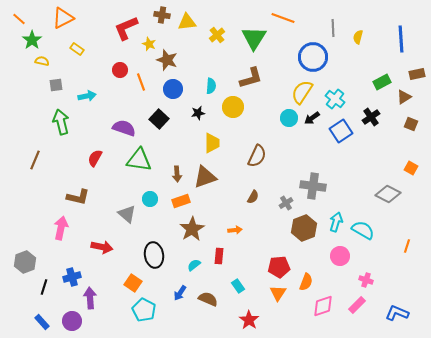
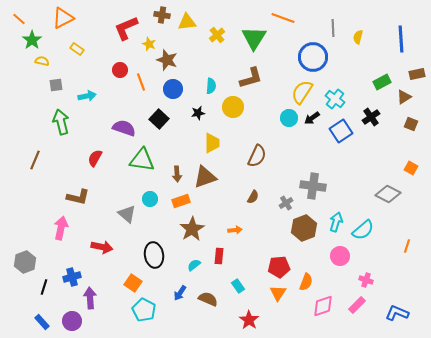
green triangle at (139, 160): moved 3 px right
cyan semicircle at (363, 230): rotated 110 degrees clockwise
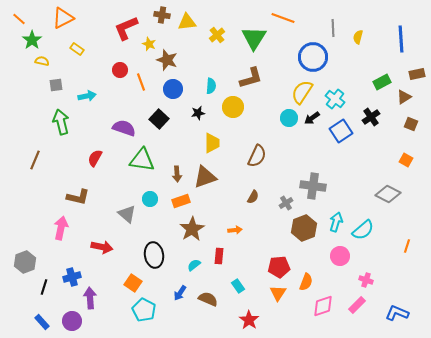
orange square at (411, 168): moved 5 px left, 8 px up
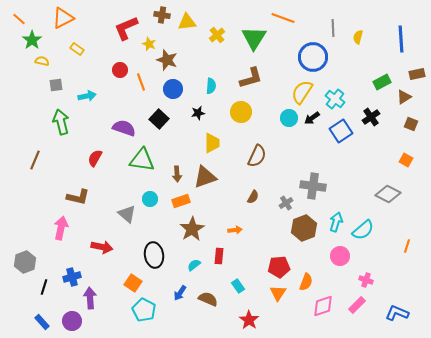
yellow circle at (233, 107): moved 8 px right, 5 px down
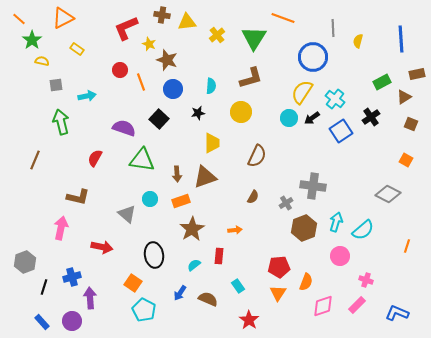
yellow semicircle at (358, 37): moved 4 px down
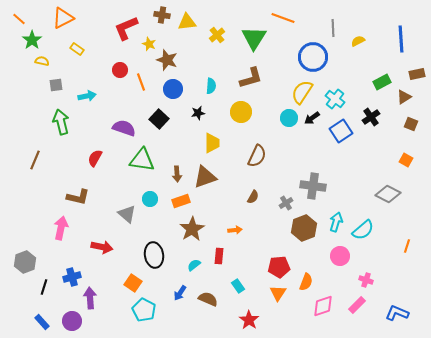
yellow semicircle at (358, 41): rotated 48 degrees clockwise
